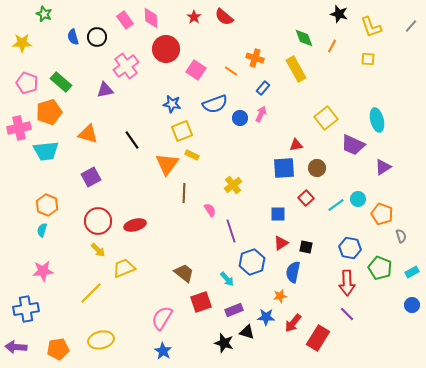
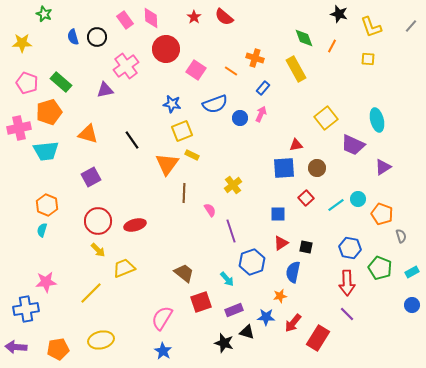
pink star at (43, 271): moved 3 px right, 11 px down
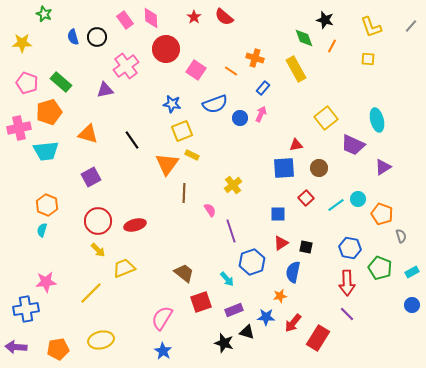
black star at (339, 14): moved 14 px left, 6 px down
brown circle at (317, 168): moved 2 px right
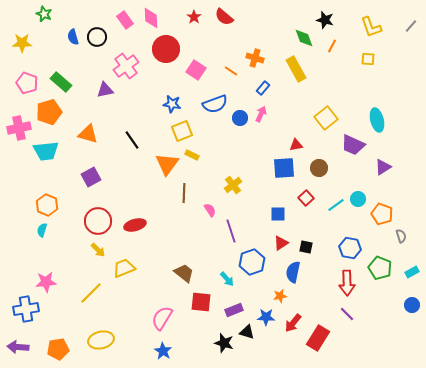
red square at (201, 302): rotated 25 degrees clockwise
purple arrow at (16, 347): moved 2 px right
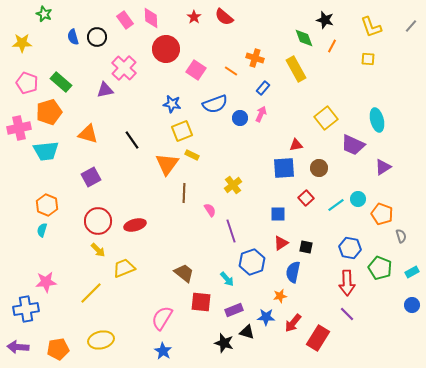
pink cross at (126, 66): moved 2 px left, 2 px down; rotated 10 degrees counterclockwise
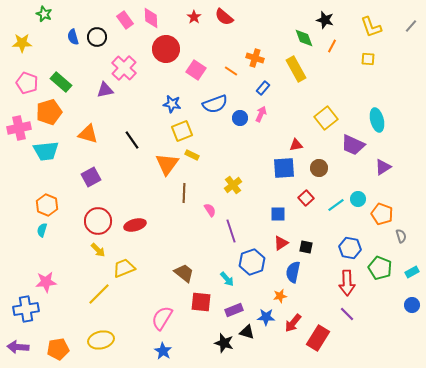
yellow line at (91, 293): moved 8 px right, 1 px down
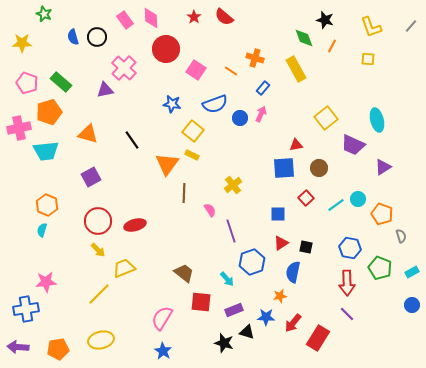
yellow square at (182, 131): moved 11 px right; rotated 30 degrees counterclockwise
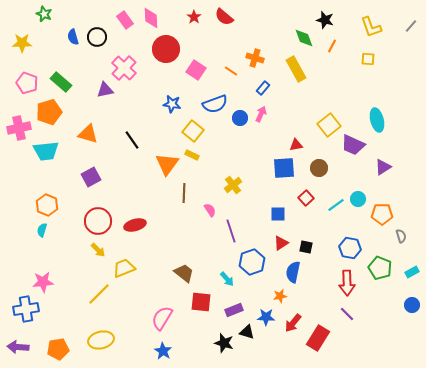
yellow square at (326, 118): moved 3 px right, 7 px down
orange pentagon at (382, 214): rotated 20 degrees counterclockwise
pink star at (46, 282): moved 3 px left
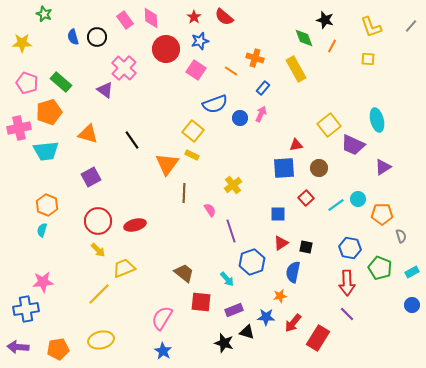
purple triangle at (105, 90): rotated 48 degrees clockwise
blue star at (172, 104): moved 28 px right, 63 px up; rotated 24 degrees counterclockwise
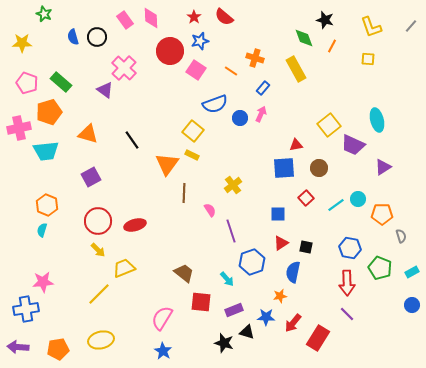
red circle at (166, 49): moved 4 px right, 2 px down
